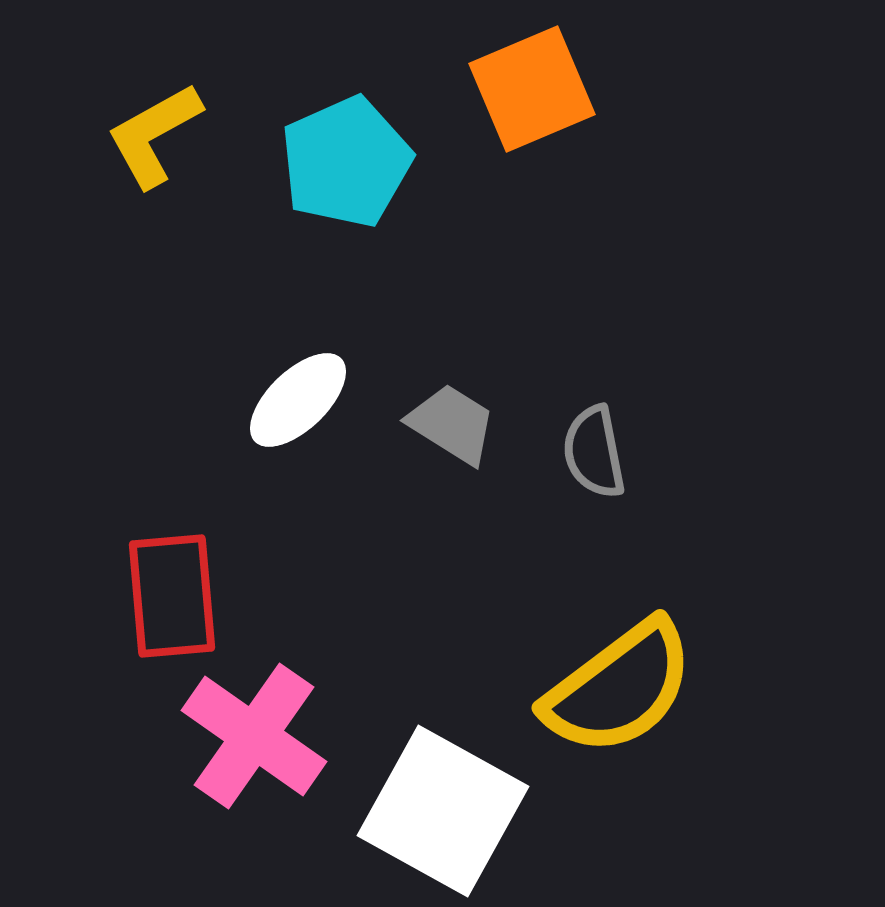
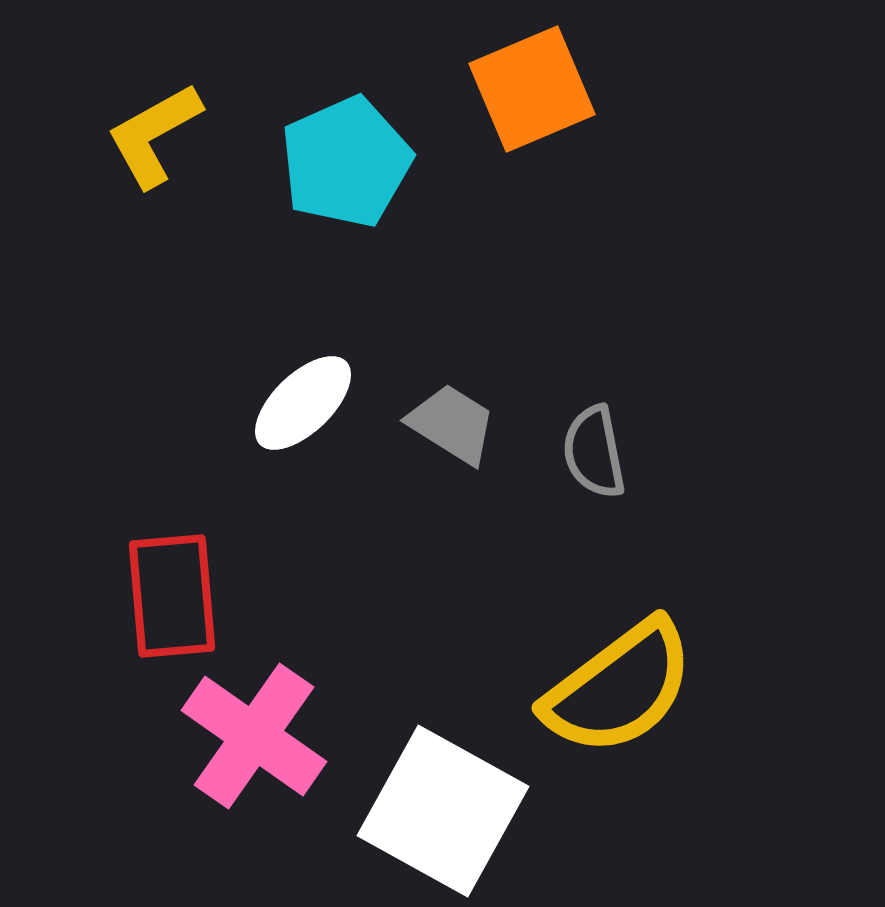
white ellipse: moved 5 px right, 3 px down
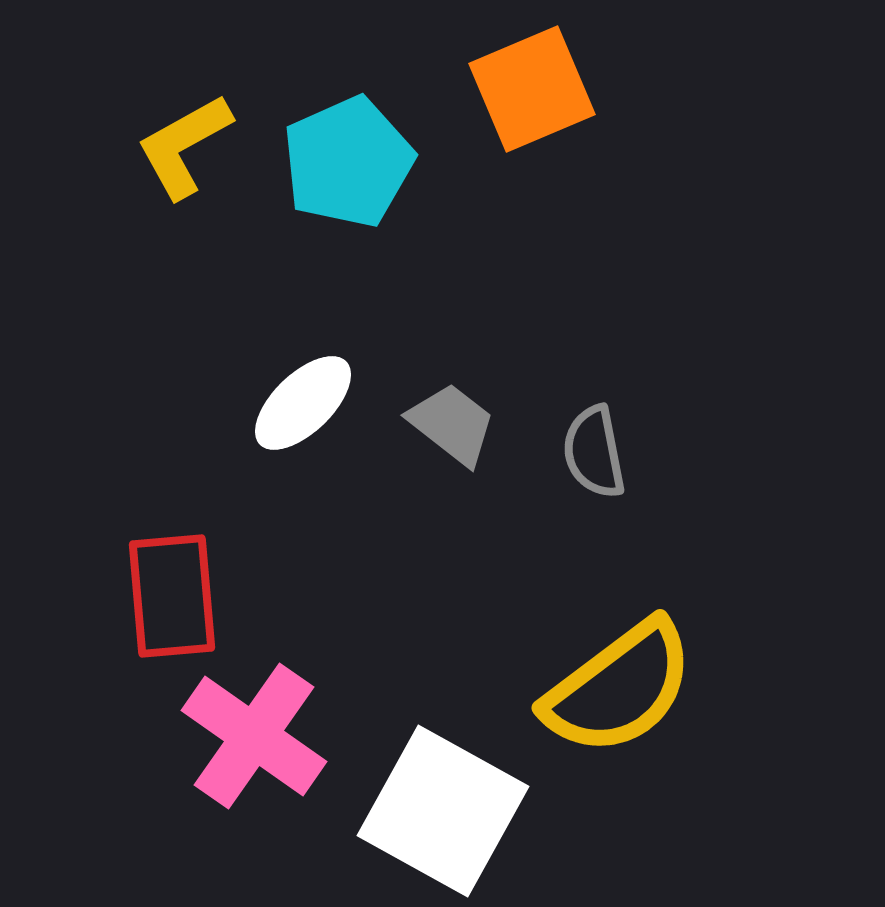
yellow L-shape: moved 30 px right, 11 px down
cyan pentagon: moved 2 px right
gray trapezoid: rotated 6 degrees clockwise
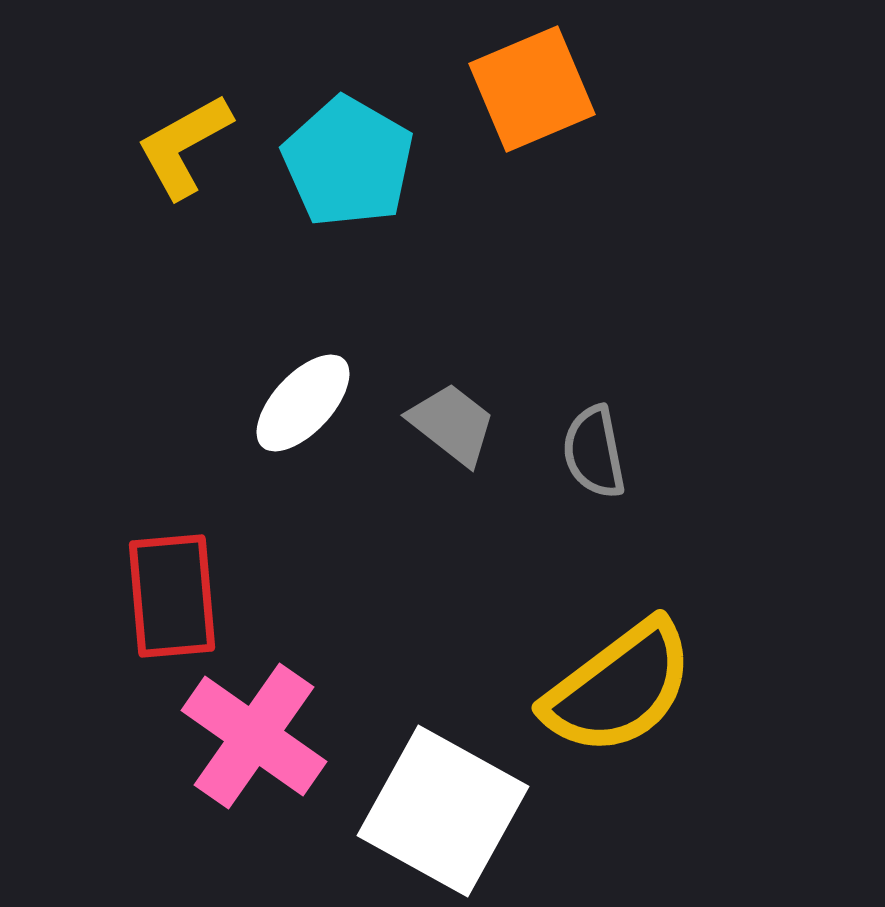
cyan pentagon: rotated 18 degrees counterclockwise
white ellipse: rotated 3 degrees counterclockwise
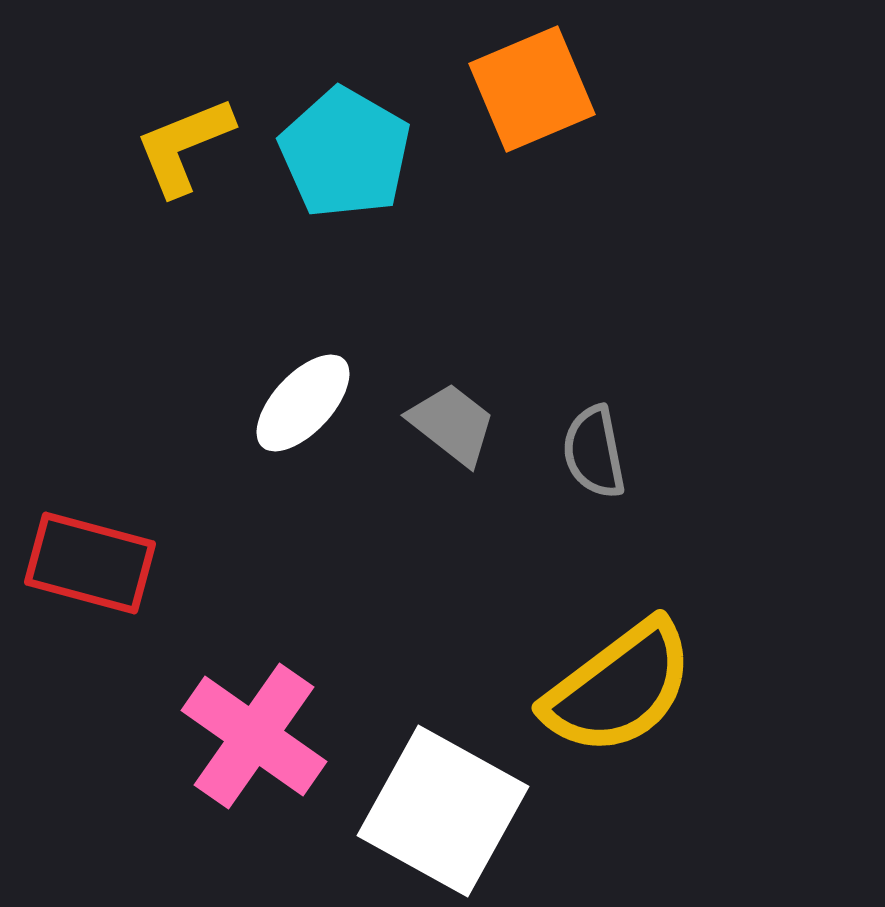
yellow L-shape: rotated 7 degrees clockwise
cyan pentagon: moved 3 px left, 9 px up
red rectangle: moved 82 px left, 33 px up; rotated 70 degrees counterclockwise
